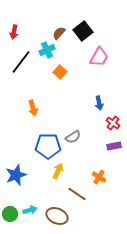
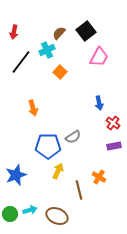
black square: moved 3 px right
brown line: moved 2 px right, 4 px up; rotated 42 degrees clockwise
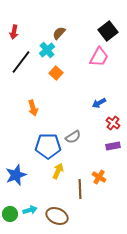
black square: moved 22 px right
cyan cross: rotated 14 degrees counterclockwise
orange square: moved 4 px left, 1 px down
blue arrow: rotated 72 degrees clockwise
purple rectangle: moved 1 px left
brown line: moved 1 px right, 1 px up; rotated 12 degrees clockwise
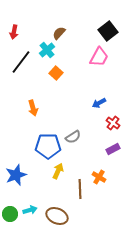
purple rectangle: moved 3 px down; rotated 16 degrees counterclockwise
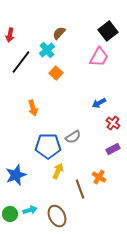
red arrow: moved 4 px left, 3 px down
brown line: rotated 18 degrees counterclockwise
brown ellipse: rotated 40 degrees clockwise
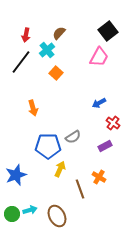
red arrow: moved 16 px right
purple rectangle: moved 8 px left, 3 px up
yellow arrow: moved 2 px right, 2 px up
green circle: moved 2 px right
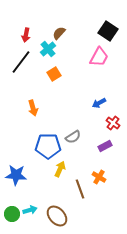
black square: rotated 18 degrees counterclockwise
cyan cross: moved 1 px right, 1 px up
orange square: moved 2 px left, 1 px down; rotated 16 degrees clockwise
blue star: rotated 25 degrees clockwise
brown ellipse: rotated 15 degrees counterclockwise
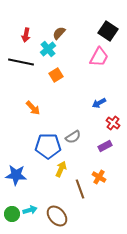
black line: rotated 65 degrees clockwise
orange square: moved 2 px right, 1 px down
orange arrow: rotated 28 degrees counterclockwise
yellow arrow: moved 1 px right
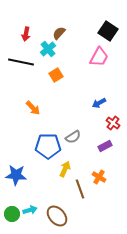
red arrow: moved 1 px up
yellow arrow: moved 4 px right
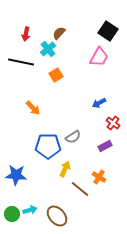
brown line: rotated 30 degrees counterclockwise
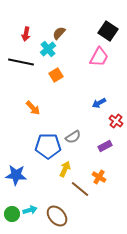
red cross: moved 3 px right, 2 px up
